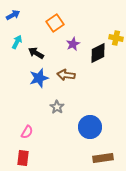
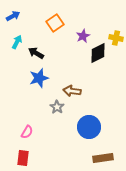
blue arrow: moved 1 px down
purple star: moved 10 px right, 8 px up
brown arrow: moved 6 px right, 16 px down
blue circle: moved 1 px left
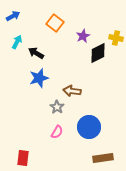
orange square: rotated 18 degrees counterclockwise
pink semicircle: moved 30 px right
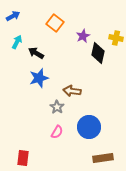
black diamond: rotated 50 degrees counterclockwise
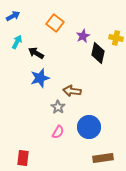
blue star: moved 1 px right
gray star: moved 1 px right
pink semicircle: moved 1 px right
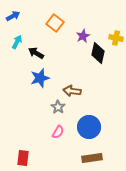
brown rectangle: moved 11 px left
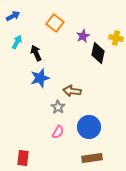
black arrow: rotated 35 degrees clockwise
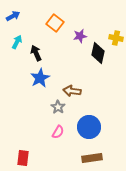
purple star: moved 3 px left; rotated 16 degrees clockwise
blue star: rotated 12 degrees counterclockwise
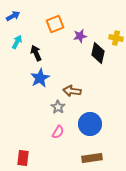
orange square: moved 1 px down; rotated 30 degrees clockwise
blue circle: moved 1 px right, 3 px up
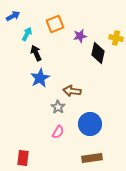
cyan arrow: moved 10 px right, 8 px up
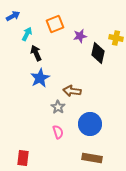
pink semicircle: rotated 48 degrees counterclockwise
brown rectangle: rotated 18 degrees clockwise
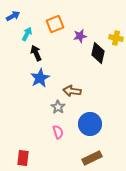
brown rectangle: rotated 36 degrees counterclockwise
